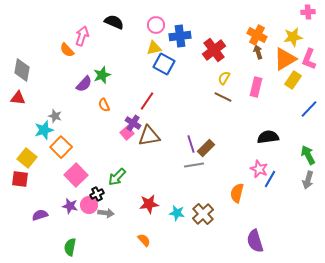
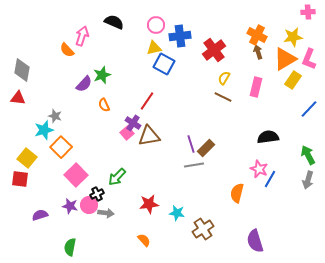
brown cross at (203, 214): moved 15 px down; rotated 10 degrees clockwise
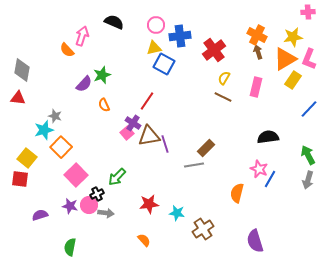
purple line at (191, 144): moved 26 px left
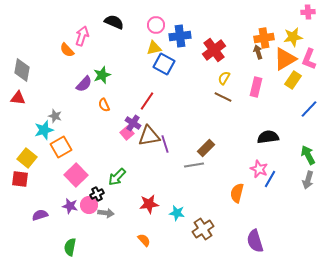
orange cross at (257, 35): moved 7 px right, 3 px down; rotated 36 degrees counterclockwise
orange square at (61, 147): rotated 15 degrees clockwise
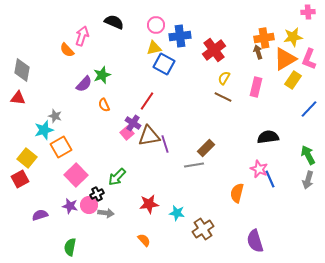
red square at (20, 179): rotated 36 degrees counterclockwise
blue line at (270, 179): rotated 54 degrees counterclockwise
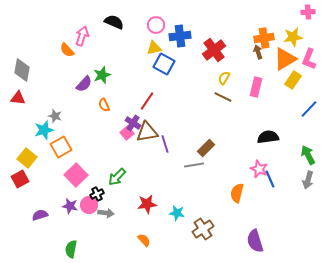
brown triangle at (149, 136): moved 2 px left, 4 px up
red star at (149, 204): moved 2 px left
green semicircle at (70, 247): moved 1 px right, 2 px down
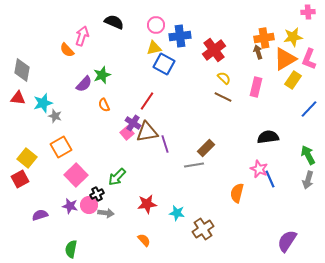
yellow semicircle at (224, 78): rotated 104 degrees clockwise
cyan star at (44, 130): moved 1 px left, 27 px up
purple semicircle at (255, 241): moved 32 px right; rotated 50 degrees clockwise
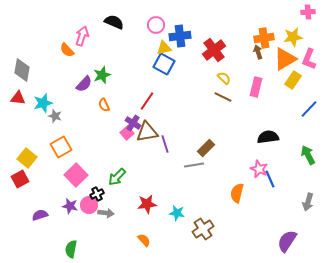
yellow triangle at (154, 48): moved 10 px right
gray arrow at (308, 180): moved 22 px down
